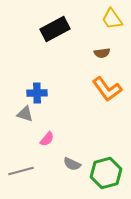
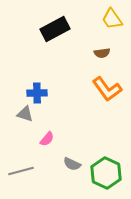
green hexagon: rotated 20 degrees counterclockwise
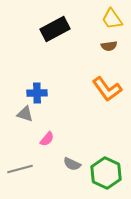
brown semicircle: moved 7 px right, 7 px up
gray line: moved 1 px left, 2 px up
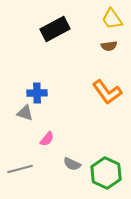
orange L-shape: moved 3 px down
gray triangle: moved 1 px up
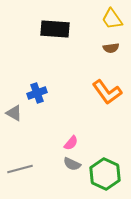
black rectangle: rotated 32 degrees clockwise
brown semicircle: moved 2 px right, 2 px down
blue cross: rotated 18 degrees counterclockwise
gray triangle: moved 11 px left; rotated 12 degrees clockwise
pink semicircle: moved 24 px right, 4 px down
green hexagon: moved 1 px left, 1 px down
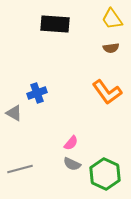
black rectangle: moved 5 px up
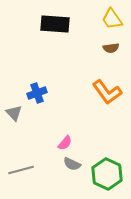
gray triangle: rotated 18 degrees clockwise
pink semicircle: moved 6 px left
gray line: moved 1 px right, 1 px down
green hexagon: moved 2 px right
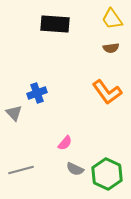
gray semicircle: moved 3 px right, 5 px down
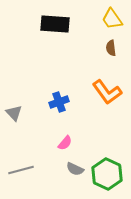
brown semicircle: rotated 91 degrees clockwise
blue cross: moved 22 px right, 9 px down
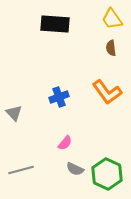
blue cross: moved 5 px up
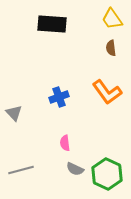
black rectangle: moved 3 px left
pink semicircle: rotated 133 degrees clockwise
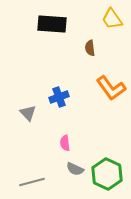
brown semicircle: moved 21 px left
orange L-shape: moved 4 px right, 4 px up
gray triangle: moved 14 px right
gray line: moved 11 px right, 12 px down
